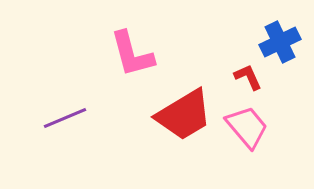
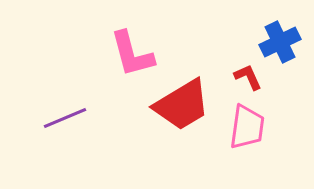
red trapezoid: moved 2 px left, 10 px up
pink trapezoid: rotated 48 degrees clockwise
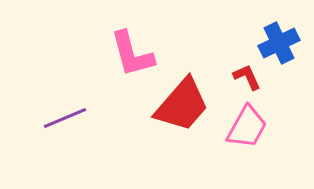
blue cross: moved 1 px left, 1 px down
red L-shape: moved 1 px left
red trapezoid: rotated 18 degrees counterclockwise
pink trapezoid: rotated 21 degrees clockwise
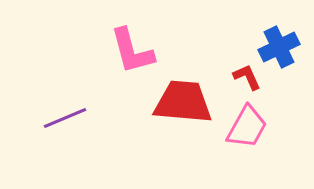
blue cross: moved 4 px down
pink L-shape: moved 3 px up
red trapezoid: moved 1 px right, 3 px up; rotated 126 degrees counterclockwise
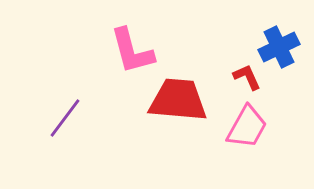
red trapezoid: moved 5 px left, 2 px up
purple line: rotated 30 degrees counterclockwise
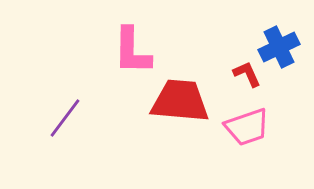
pink L-shape: rotated 16 degrees clockwise
red L-shape: moved 3 px up
red trapezoid: moved 2 px right, 1 px down
pink trapezoid: rotated 42 degrees clockwise
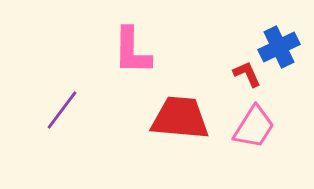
red trapezoid: moved 17 px down
purple line: moved 3 px left, 8 px up
pink trapezoid: moved 7 px right; rotated 39 degrees counterclockwise
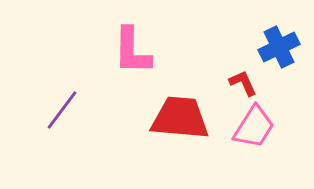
red L-shape: moved 4 px left, 9 px down
